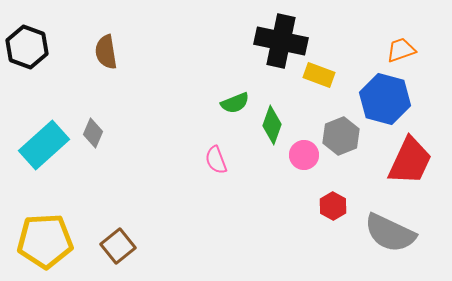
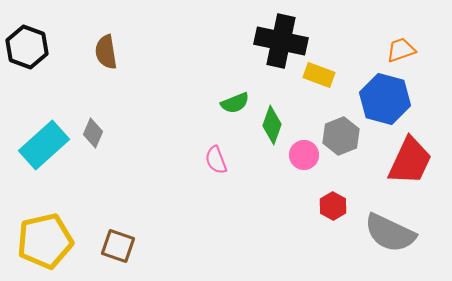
yellow pentagon: rotated 10 degrees counterclockwise
brown square: rotated 32 degrees counterclockwise
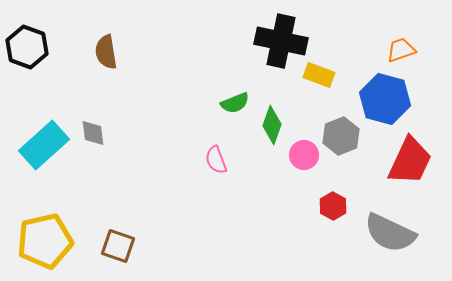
gray diamond: rotated 32 degrees counterclockwise
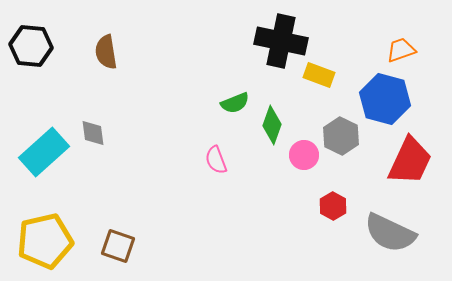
black hexagon: moved 4 px right, 1 px up; rotated 15 degrees counterclockwise
gray hexagon: rotated 12 degrees counterclockwise
cyan rectangle: moved 7 px down
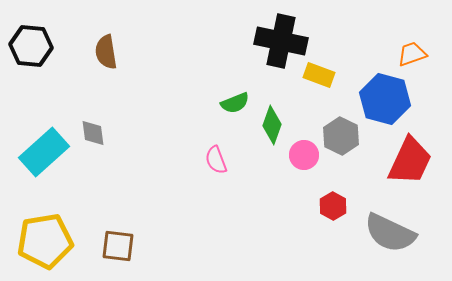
orange trapezoid: moved 11 px right, 4 px down
yellow pentagon: rotated 4 degrees clockwise
brown square: rotated 12 degrees counterclockwise
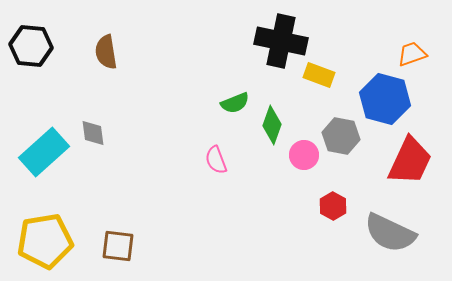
gray hexagon: rotated 15 degrees counterclockwise
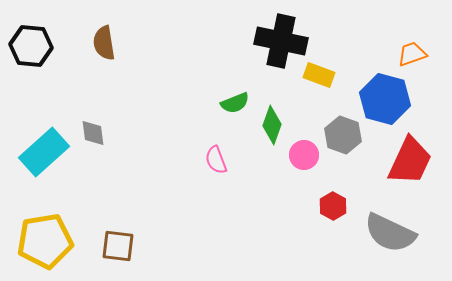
brown semicircle: moved 2 px left, 9 px up
gray hexagon: moved 2 px right, 1 px up; rotated 9 degrees clockwise
